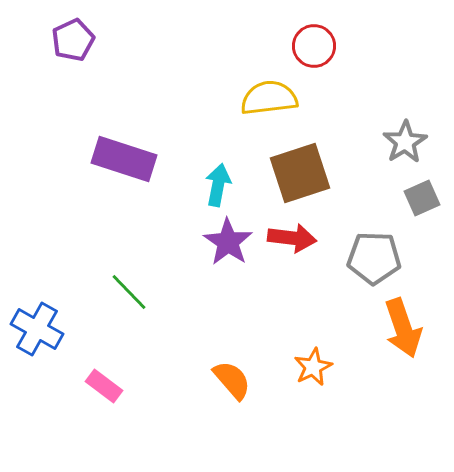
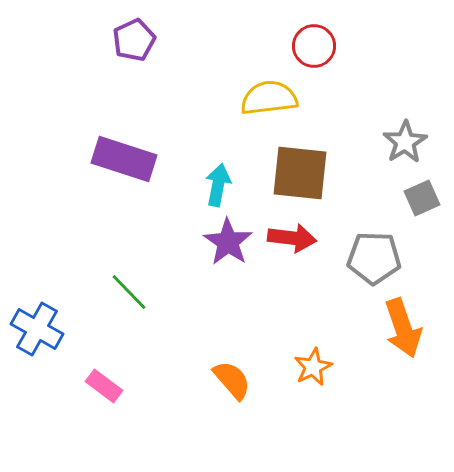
purple pentagon: moved 61 px right
brown square: rotated 24 degrees clockwise
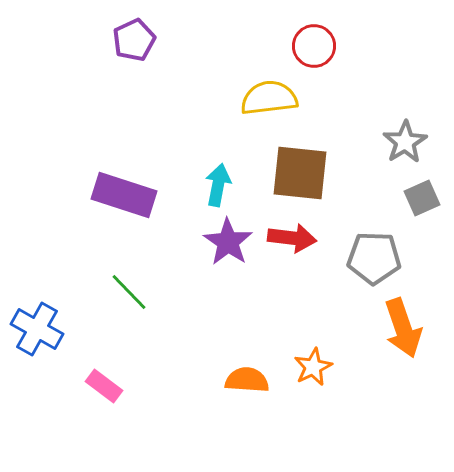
purple rectangle: moved 36 px down
orange semicircle: moved 15 px right; rotated 45 degrees counterclockwise
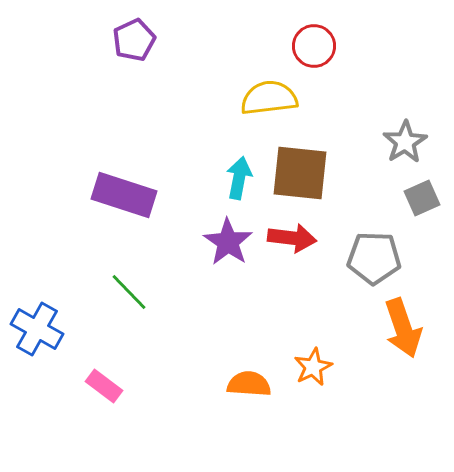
cyan arrow: moved 21 px right, 7 px up
orange semicircle: moved 2 px right, 4 px down
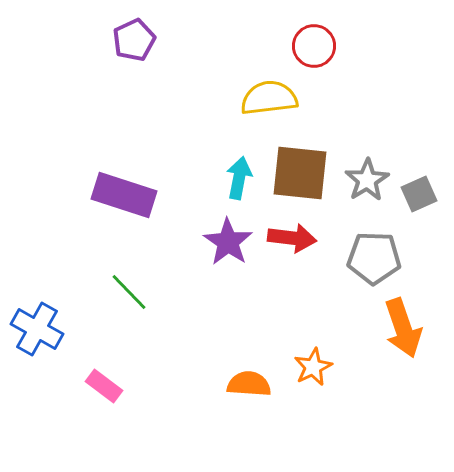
gray star: moved 38 px left, 38 px down
gray square: moved 3 px left, 4 px up
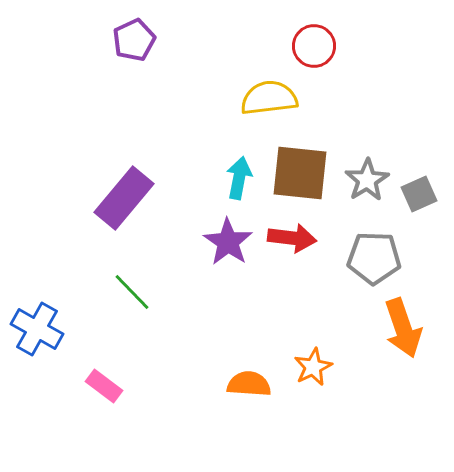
purple rectangle: moved 3 px down; rotated 68 degrees counterclockwise
green line: moved 3 px right
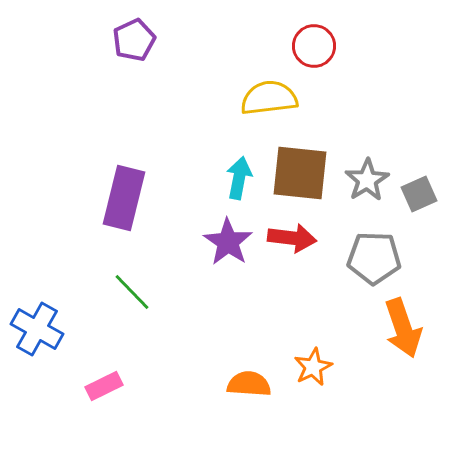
purple rectangle: rotated 26 degrees counterclockwise
pink rectangle: rotated 63 degrees counterclockwise
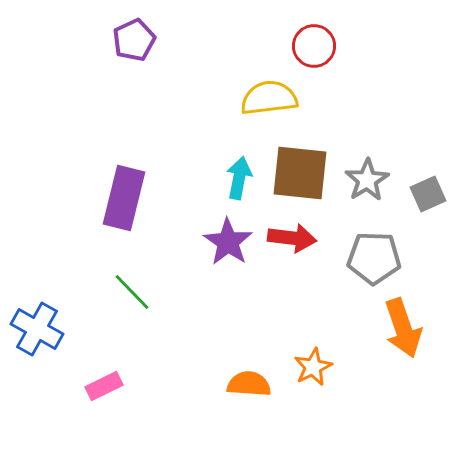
gray square: moved 9 px right
